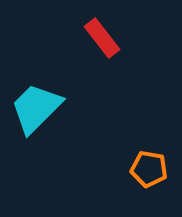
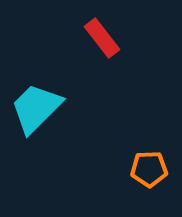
orange pentagon: rotated 12 degrees counterclockwise
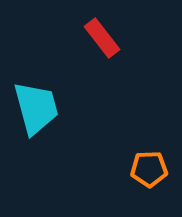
cyan trapezoid: rotated 120 degrees clockwise
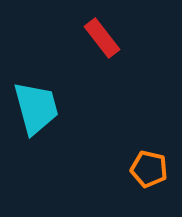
orange pentagon: rotated 15 degrees clockwise
